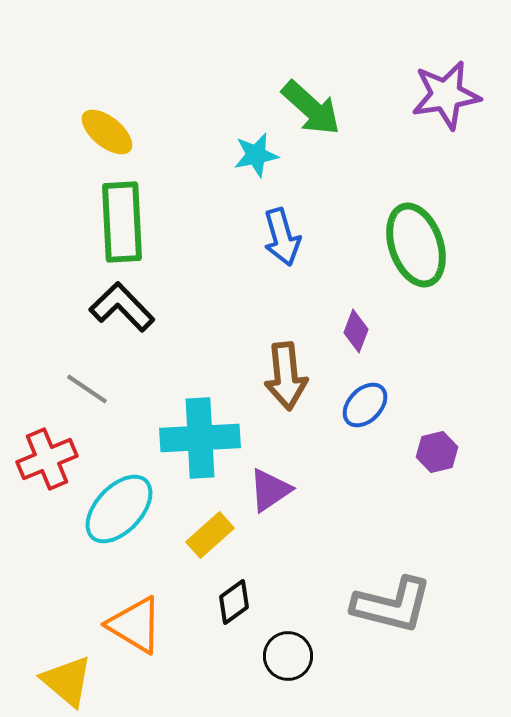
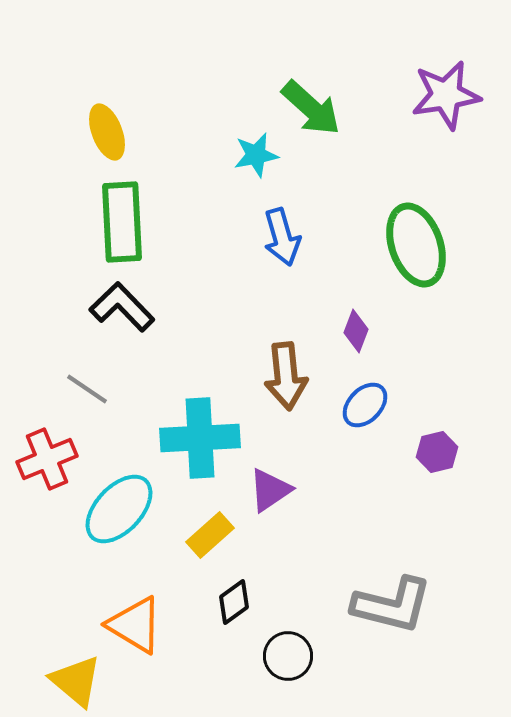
yellow ellipse: rotated 30 degrees clockwise
yellow triangle: moved 9 px right
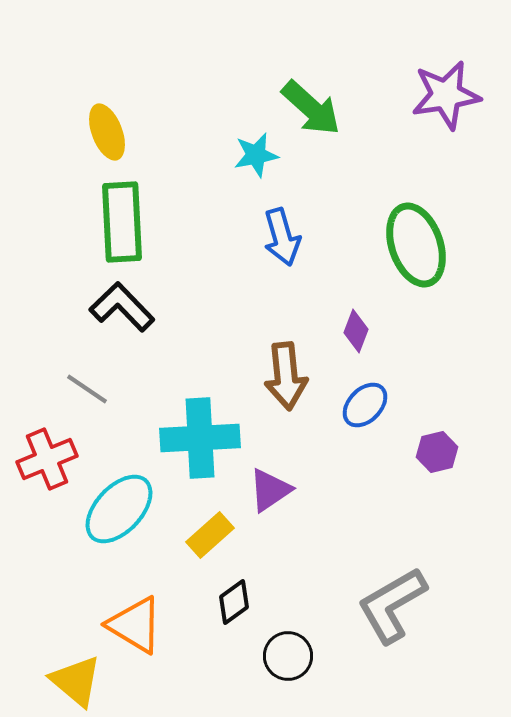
gray L-shape: rotated 136 degrees clockwise
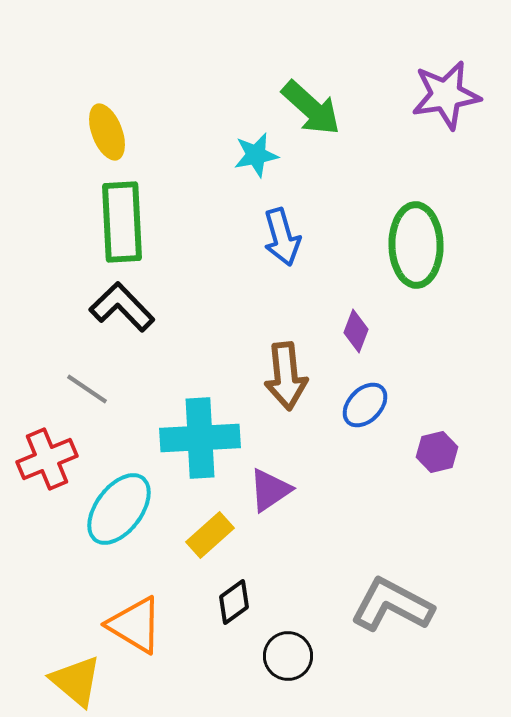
green ellipse: rotated 18 degrees clockwise
cyan ellipse: rotated 6 degrees counterclockwise
gray L-shape: rotated 58 degrees clockwise
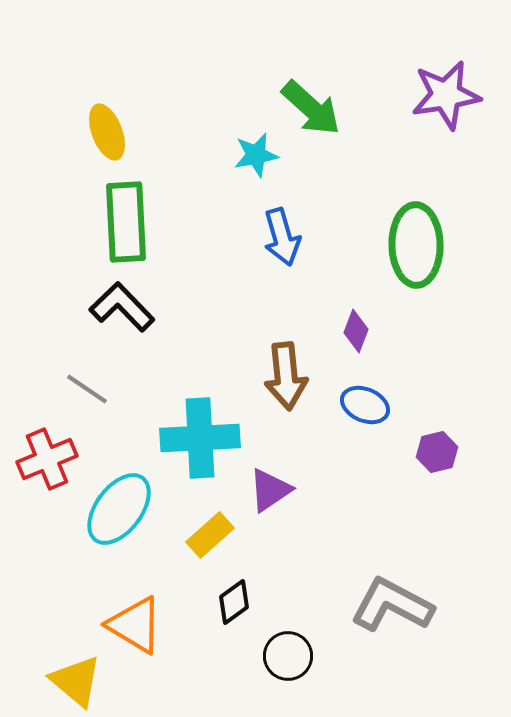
green rectangle: moved 4 px right
blue ellipse: rotated 69 degrees clockwise
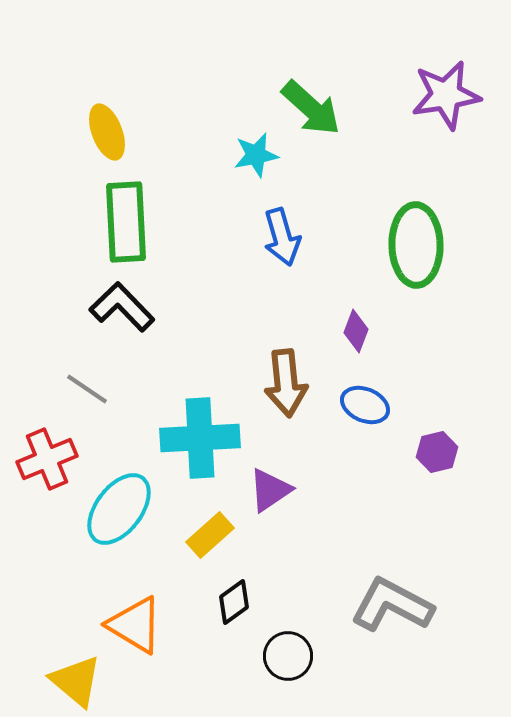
brown arrow: moved 7 px down
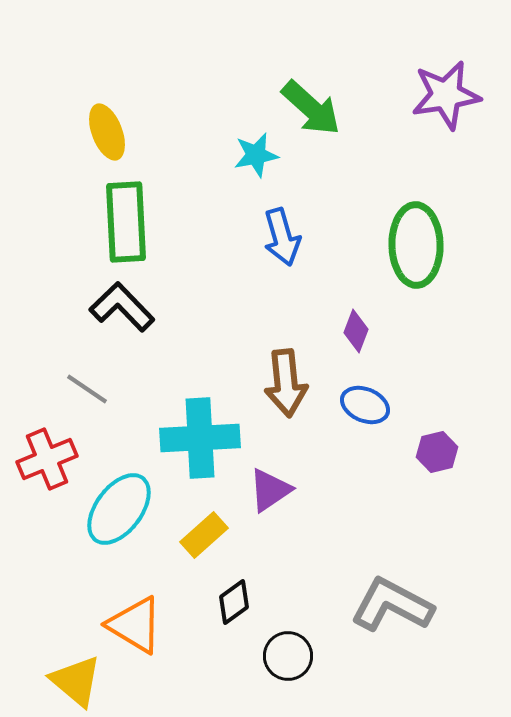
yellow rectangle: moved 6 px left
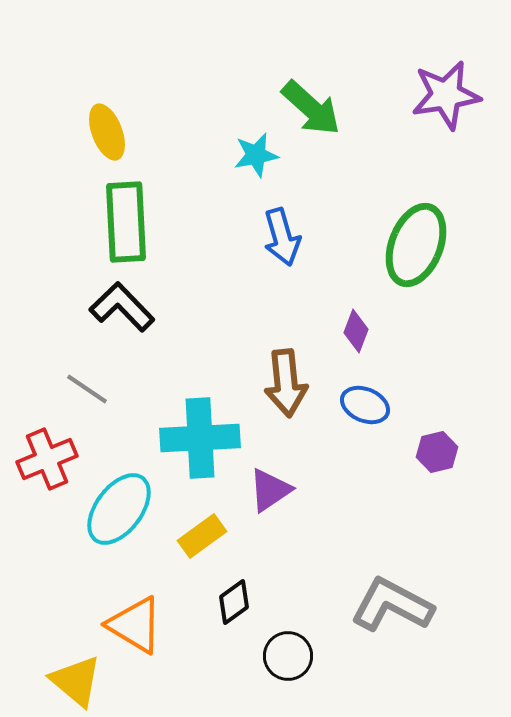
green ellipse: rotated 22 degrees clockwise
yellow rectangle: moved 2 px left, 1 px down; rotated 6 degrees clockwise
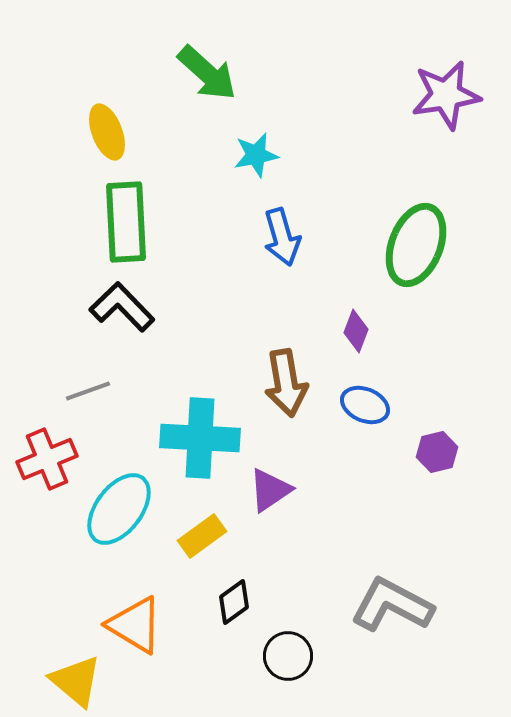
green arrow: moved 104 px left, 35 px up
brown arrow: rotated 4 degrees counterclockwise
gray line: moved 1 px right, 2 px down; rotated 54 degrees counterclockwise
cyan cross: rotated 6 degrees clockwise
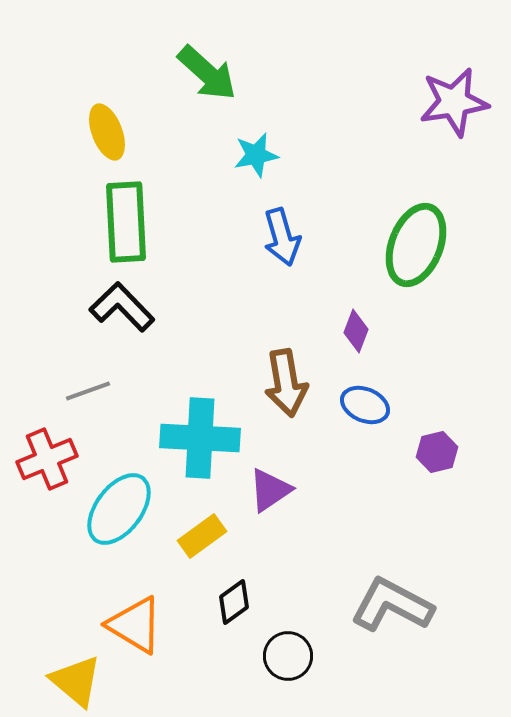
purple star: moved 8 px right, 7 px down
